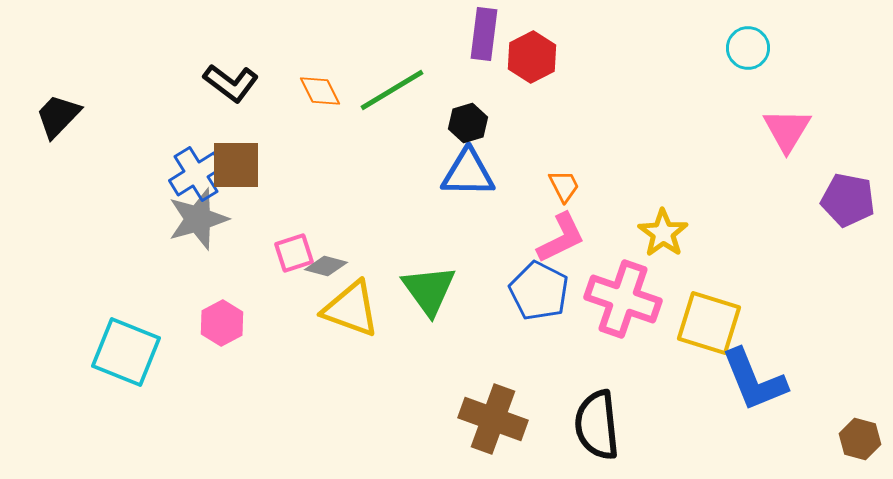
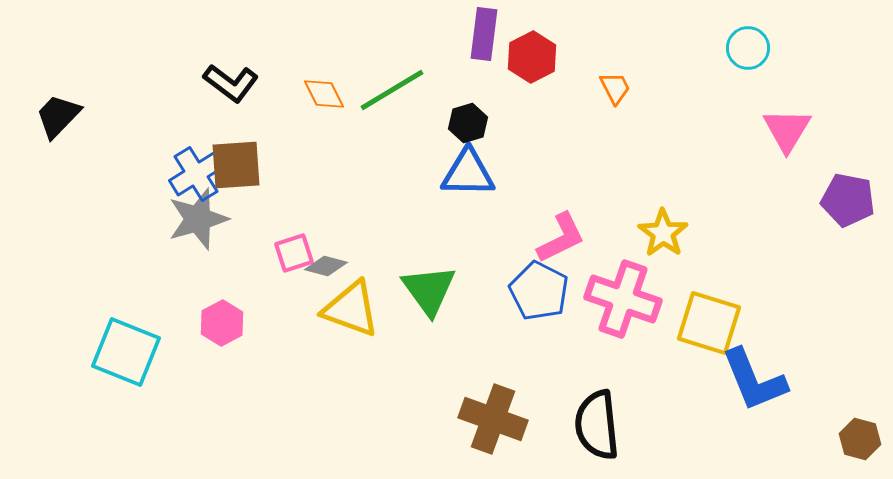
orange diamond: moved 4 px right, 3 px down
brown square: rotated 4 degrees counterclockwise
orange trapezoid: moved 51 px right, 98 px up
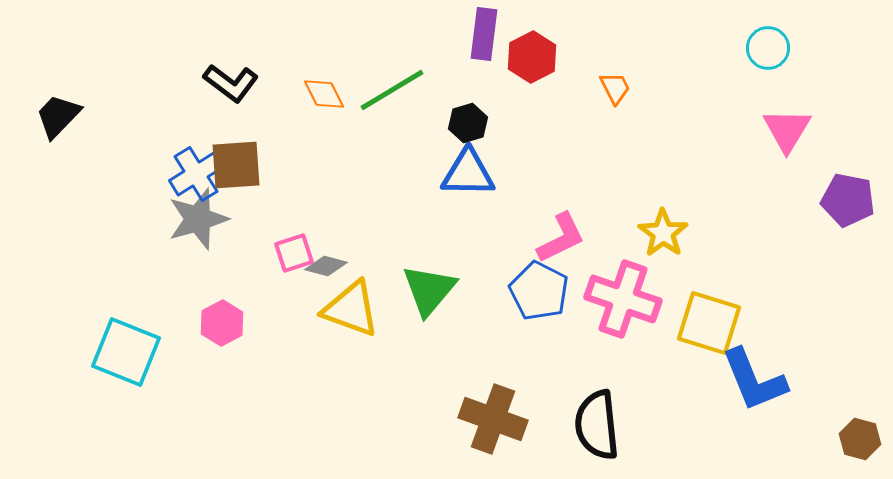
cyan circle: moved 20 px right
green triangle: rotated 16 degrees clockwise
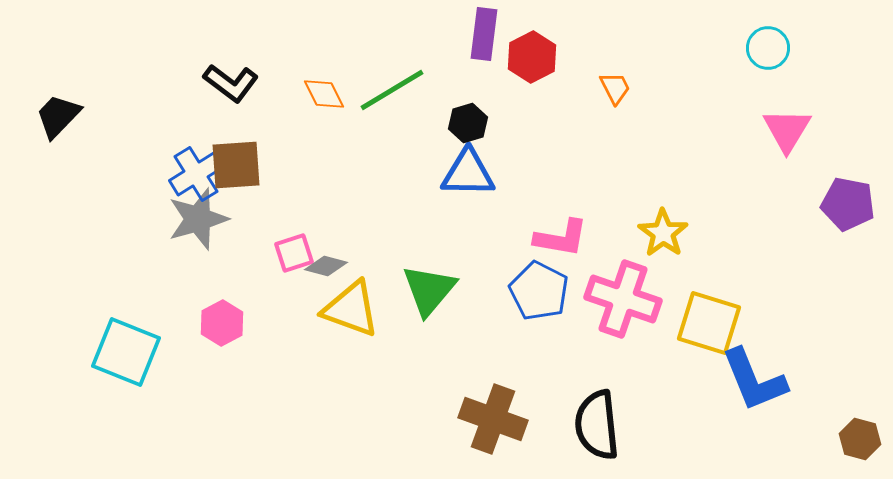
purple pentagon: moved 4 px down
pink L-shape: rotated 36 degrees clockwise
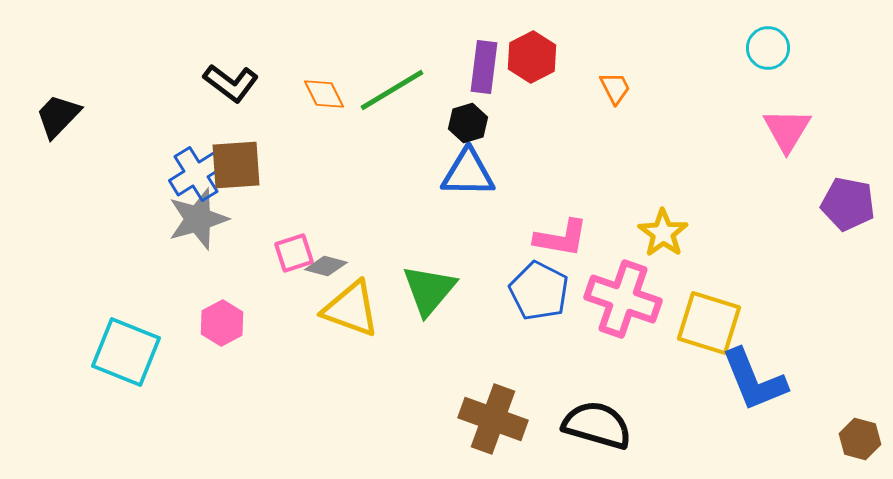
purple rectangle: moved 33 px down
black semicircle: rotated 112 degrees clockwise
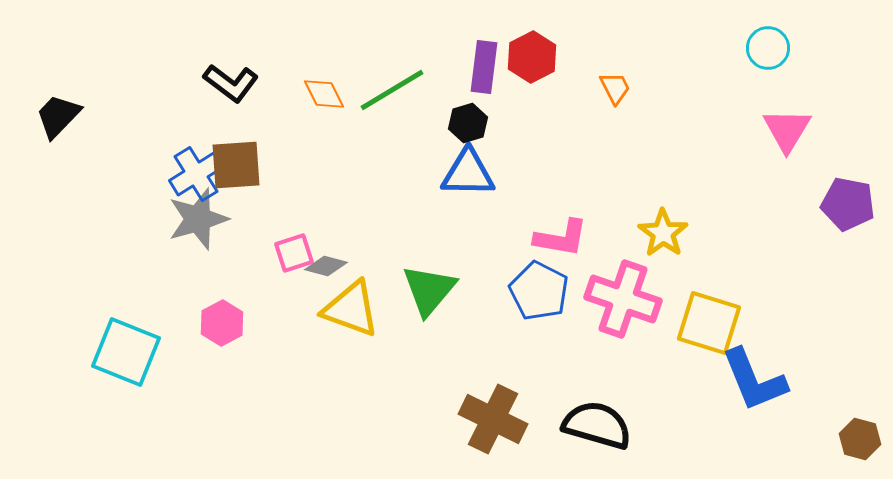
brown cross: rotated 6 degrees clockwise
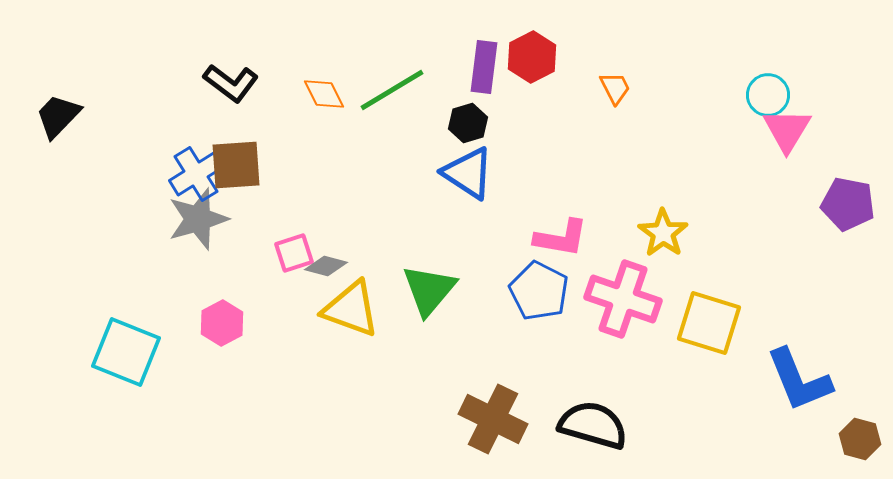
cyan circle: moved 47 px down
blue triangle: rotated 32 degrees clockwise
blue L-shape: moved 45 px right
black semicircle: moved 4 px left
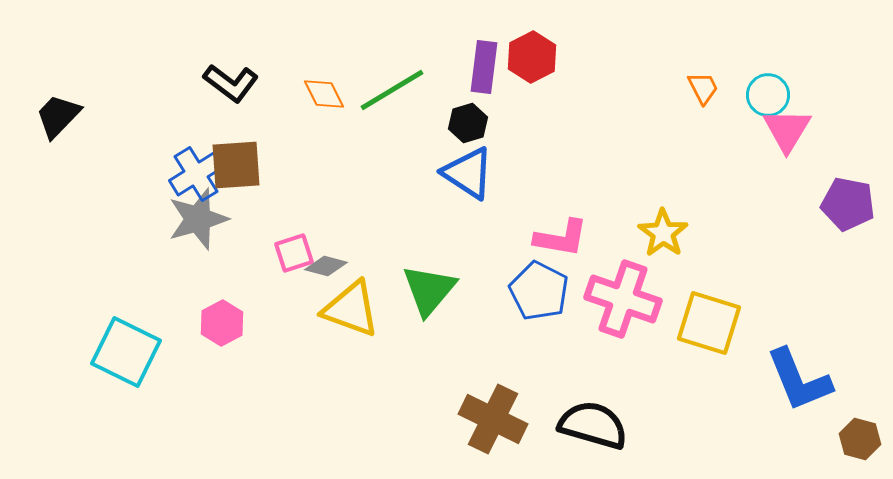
orange trapezoid: moved 88 px right
cyan square: rotated 4 degrees clockwise
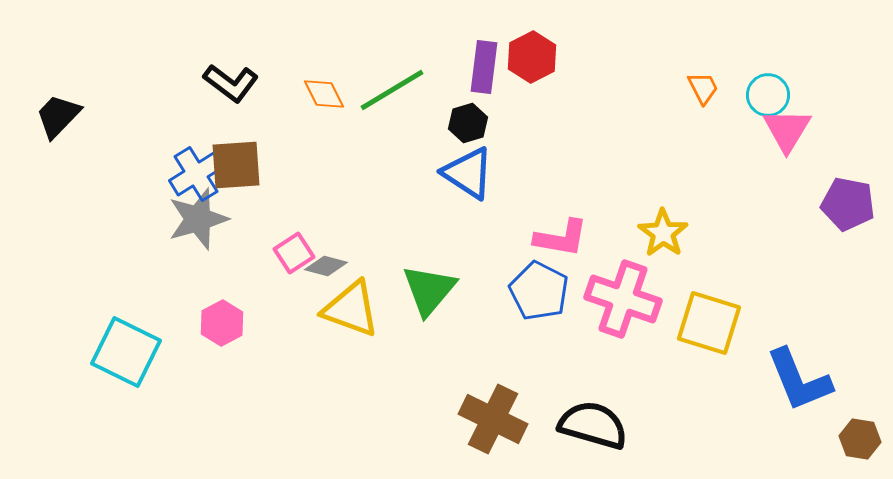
pink square: rotated 15 degrees counterclockwise
brown hexagon: rotated 6 degrees counterclockwise
